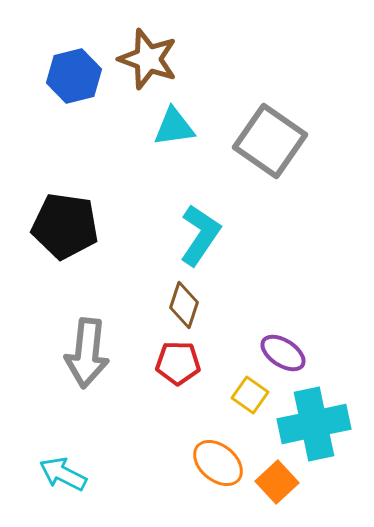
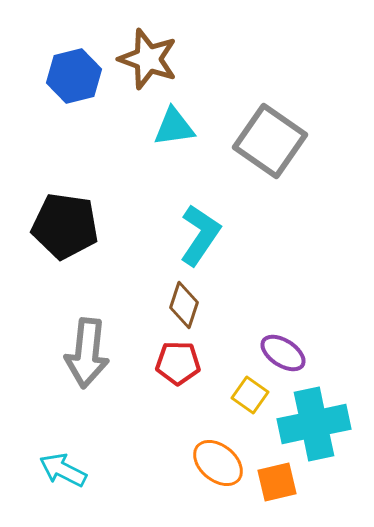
cyan arrow: moved 4 px up
orange square: rotated 30 degrees clockwise
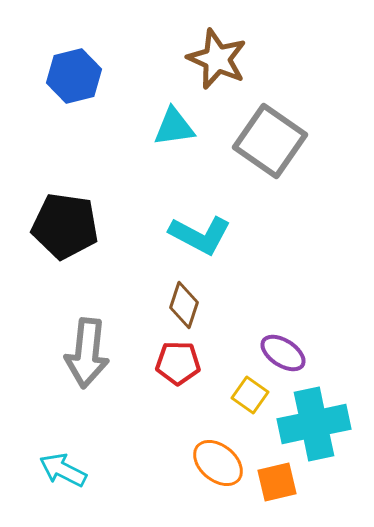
brown star: moved 69 px right; rotated 4 degrees clockwise
cyan L-shape: rotated 84 degrees clockwise
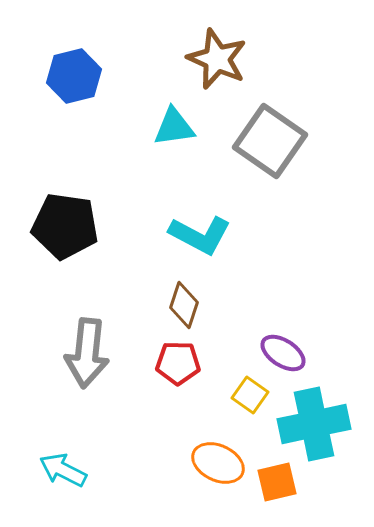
orange ellipse: rotated 15 degrees counterclockwise
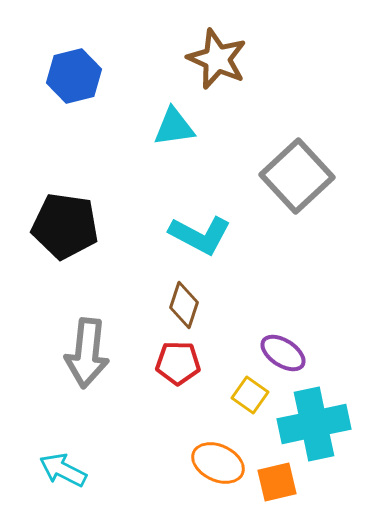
gray square: moved 27 px right, 35 px down; rotated 12 degrees clockwise
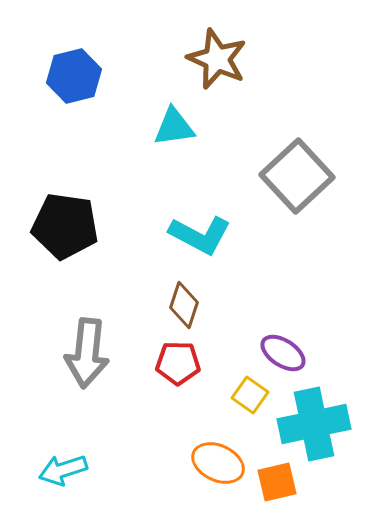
cyan arrow: rotated 45 degrees counterclockwise
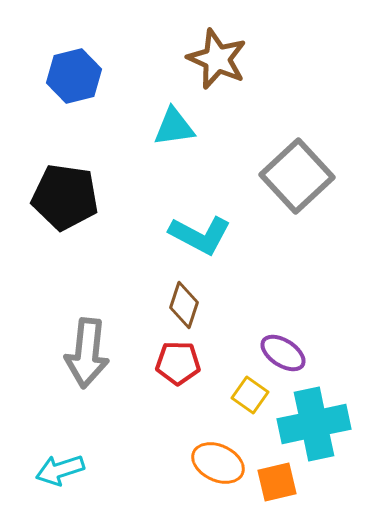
black pentagon: moved 29 px up
cyan arrow: moved 3 px left
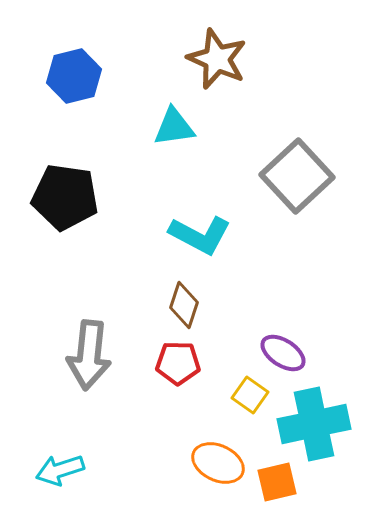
gray arrow: moved 2 px right, 2 px down
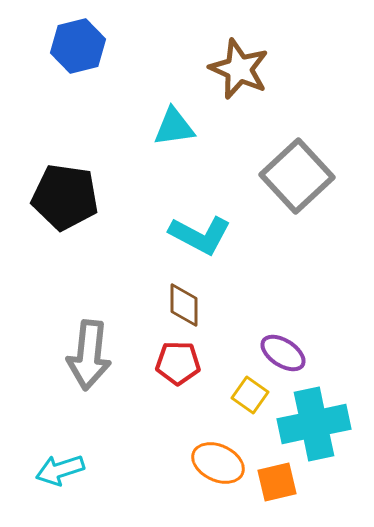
brown star: moved 22 px right, 10 px down
blue hexagon: moved 4 px right, 30 px up
brown diamond: rotated 18 degrees counterclockwise
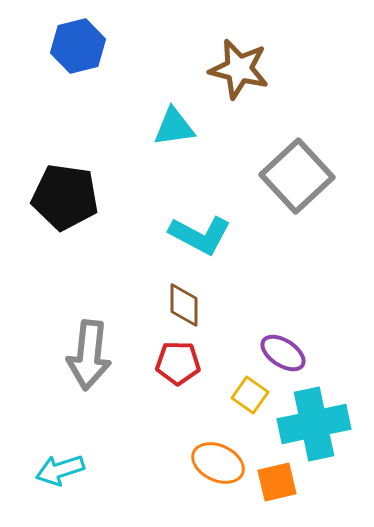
brown star: rotated 10 degrees counterclockwise
